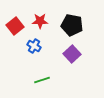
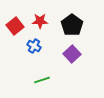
black pentagon: rotated 25 degrees clockwise
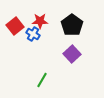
blue cross: moved 1 px left, 12 px up
green line: rotated 42 degrees counterclockwise
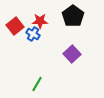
black pentagon: moved 1 px right, 9 px up
green line: moved 5 px left, 4 px down
